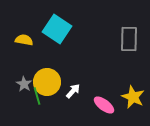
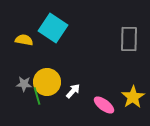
cyan square: moved 4 px left, 1 px up
gray star: rotated 28 degrees counterclockwise
yellow star: rotated 15 degrees clockwise
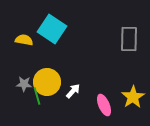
cyan square: moved 1 px left, 1 px down
pink ellipse: rotated 30 degrees clockwise
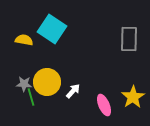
green line: moved 6 px left, 1 px down
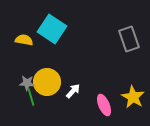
gray rectangle: rotated 20 degrees counterclockwise
gray star: moved 3 px right, 1 px up
yellow star: rotated 10 degrees counterclockwise
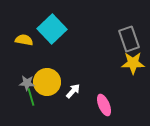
cyan square: rotated 12 degrees clockwise
yellow star: moved 34 px up; rotated 30 degrees counterclockwise
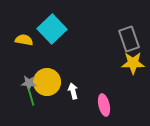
gray star: moved 2 px right
white arrow: rotated 56 degrees counterclockwise
pink ellipse: rotated 10 degrees clockwise
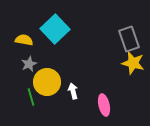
cyan square: moved 3 px right
yellow star: rotated 15 degrees clockwise
gray star: moved 19 px up; rotated 28 degrees counterclockwise
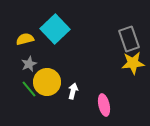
yellow semicircle: moved 1 px right, 1 px up; rotated 24 degrees counterclockwise
yellow star: rotated 20 degrees counterclockwise
white arrow: rotated 28 degrees clockwise
green line: moved 2 px left, 8 px up; rotated 24 degrees counterclockwise
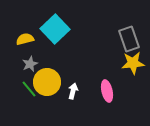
gray star: moved 1 px right
pink ellipse: moved 3 px right, 14 px up
